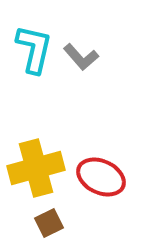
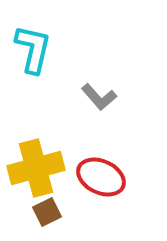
cyan L-shape: moved 1 px left
gray L-shape: moved 18 px right, 40 px down
brown square: moved 2 px left, 11 px up
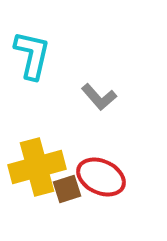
cyan L-shape: moved 1 px left, 6 px down
yellow cross: moved 1 px right, 1 px up
brown square: moved 20 px right, 23 px up; rotated 8 degrees clockwise
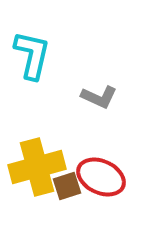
gray L-shape: rotated 24 degrees counterclockwise
brown square: moved 3 px up
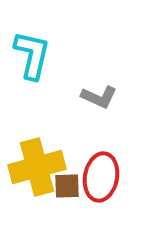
red ellipse: rotated 75 degrees clockwise
brown square: rotated 16 degrees clockwise
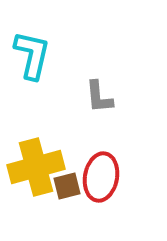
gray L-shape: rotated 60 degrees clockwise
yellow cross: moved 1 px left
brown square: rotated 12 degrees counterclockwise
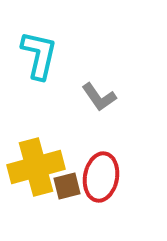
cyan L-shape: moved 7 px right
gray L-shape: rotated 30 degrees counterclockwise
